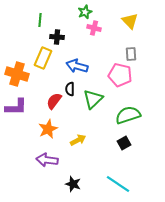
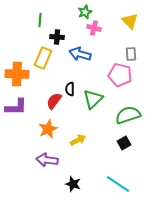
blue arrow: moved 3 px right, 12 px up
orange cross: rotated 15 degrees counterclockwise
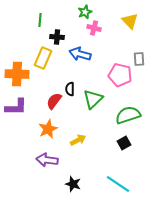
gray rectangle: moved 8 px right, 5 px down
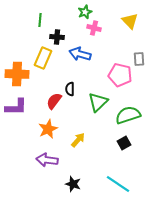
green triangle: moved 5 px right, 3 px down
yellow arrow: rotated 21 degrees counterclockwise
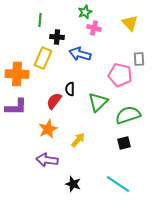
yellow triangle: moved 2 px down
black square: rotated 16 degrees clockwise
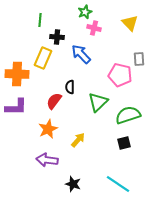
blue arrow: moved 1 px right; rotated 30 degrees clockwise
black semicircle: moved 2 px up
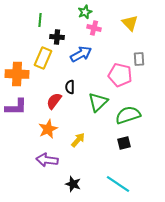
blue arrow: rotated 105 degrees clockwise
